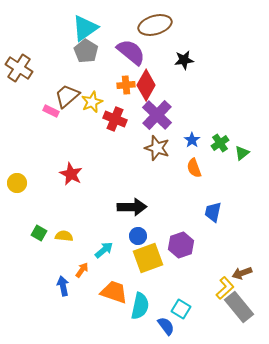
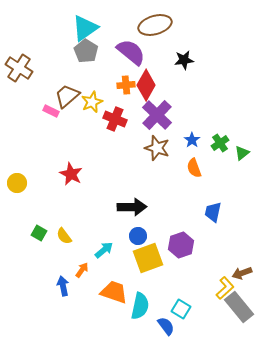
yellow semicircle: rotated 132 degrees counterclockwise
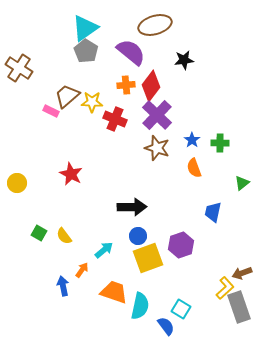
red diamond: moved 5 px right, 1 px down; rotated 8 degrees clockwise
yellow star: rotated 25 degrees clockwise
green cross: rotated 36 degrees clockwise
green triangle: moved 30 px down
gray rectangle: rotated 20 degrees clockwise
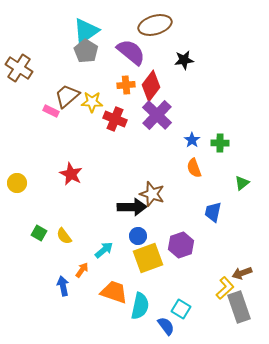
cyan triangle: moved 1 px right, 3 px down
brown star: moved 5 px left, 46 px down
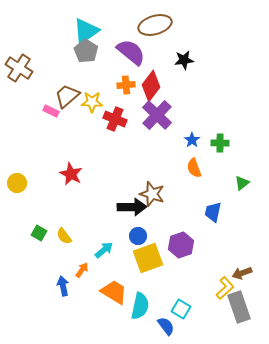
orange trapezoid: rotated 12 degrees clockwise
